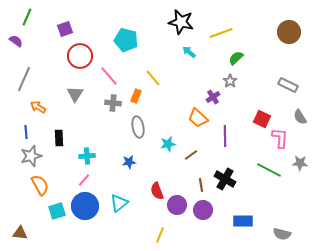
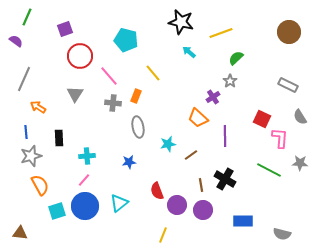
yellow line at (153, 78): moved 5 px up
yellow line at (160, 235): moved 3 px right
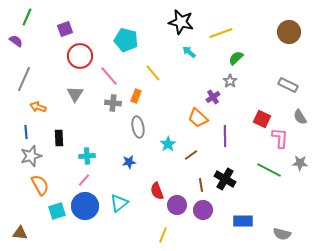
orange arrow at (38, 107): rotated 14 degrees counterclockwise
cyan star at (168, 144): rotated 21 degrees counterclockwise
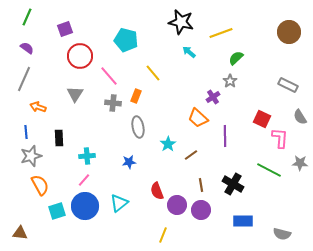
purple semicircle at (16, 41): moved 11 px right, 7 px down
black cross at (225, 179): moved 8 px right, 5 px down
purple circle at (203, 210): moved 2 px left
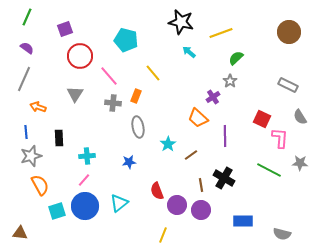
black cross at (233, 184): moved 9 px left, 6 px up
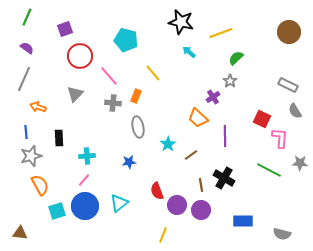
gray triangle at (75, 94): rotated 12 degrees clockwise
gray semicircle at (300, 117): moved 5 px left, 6 px up
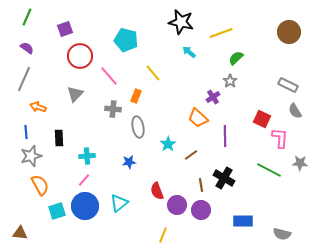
gray cross at (113, 103): moved 6 px down
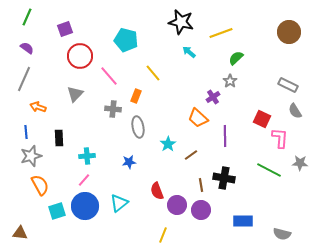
black cross at (224, 178): rotated 20 degrees counterclockwise
